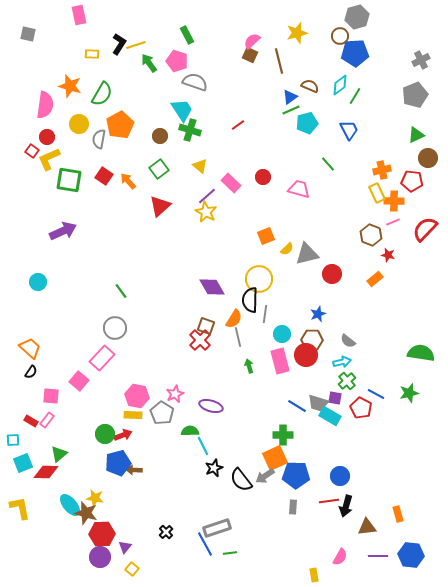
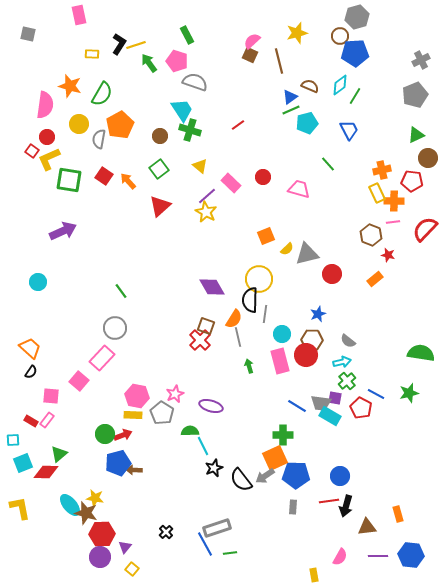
pink line at (393, 222): rotated 16 degrees clockwise
gray trapezoid at (318, 403): moved 3 px right; rotated 10 degrees counterclockwise
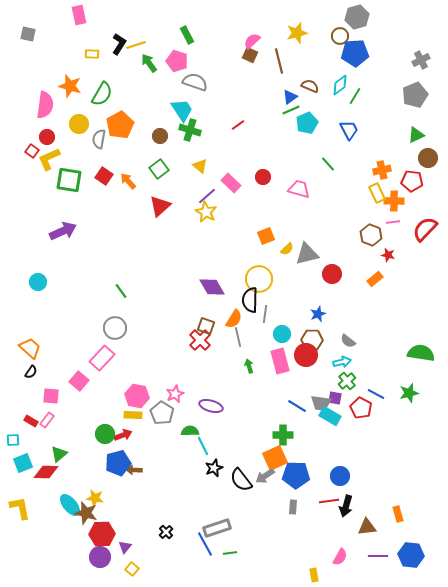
cyan pentagon at (307, 123): rotated 10 degrees counterclockwise
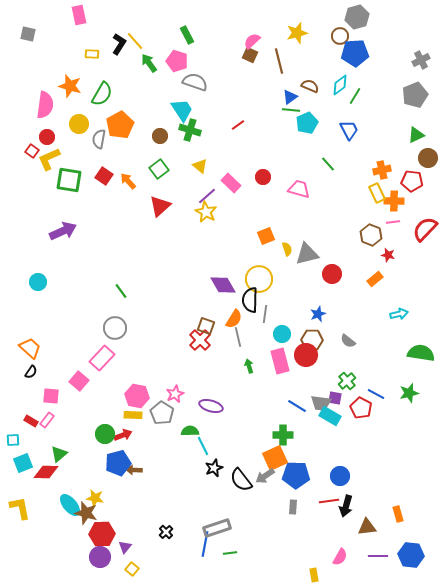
yellow line at (136, 45): moved 1 px left, 4 px up; rotated 66 degrees clockwise
green line at (291, 110): rotated 30 degrees clockwise
yellow semicircle at (287, 249): rotated 64 degrees counterclockwise
purple diamond at (212, 287): moved 11 px right, 2 px up
cyan arrow at (342, 362): moved 57 px right, 48 px up
blue line at (205, 544): rotated 40 degrees clockwise
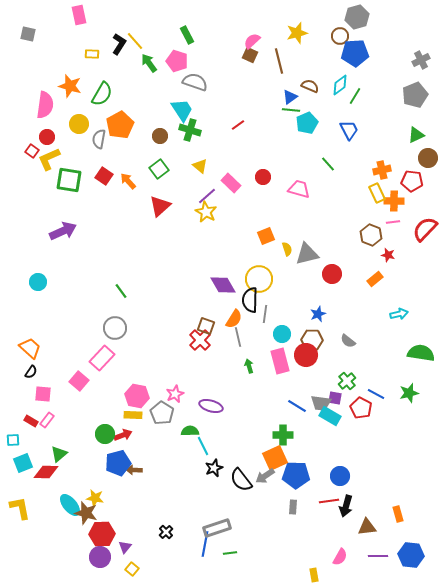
pink square at (51, 396): moved 8 px left, 2 px up
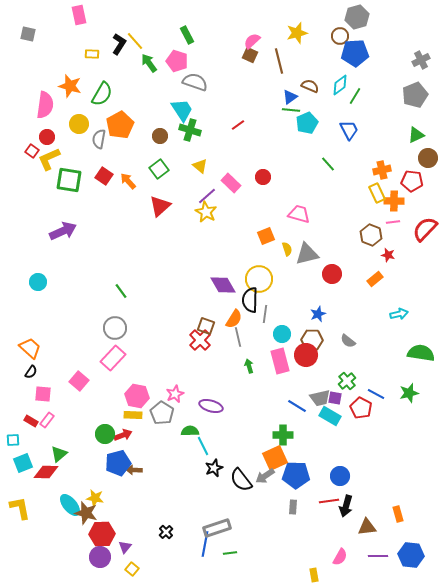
pink trapezoid at (299, 189): moved 25 px down
pink rectangle at (102, 358): moved 11 px right
gray trapezoid at (321, 403): moved 1 px left, 5 px up; rotated 20 degrees counterclockwise
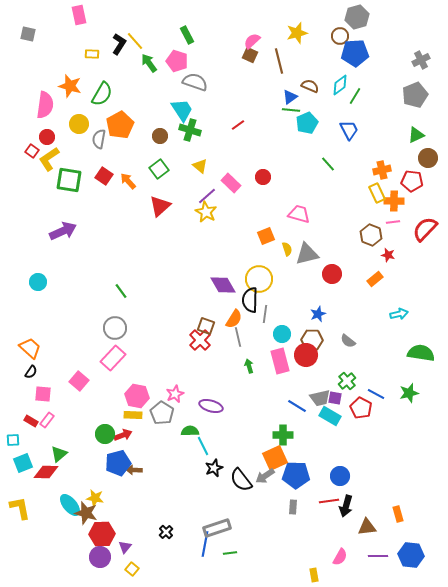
yellow L-shape at (49, 159): rotated 10 degrees counterclockwise
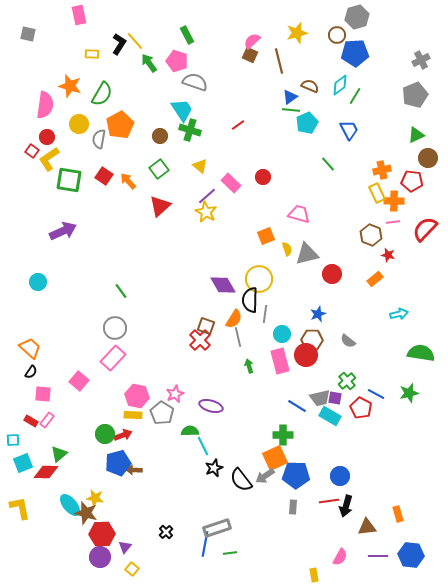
brown circle at (340, 36): moved 3 px left, 1 px up
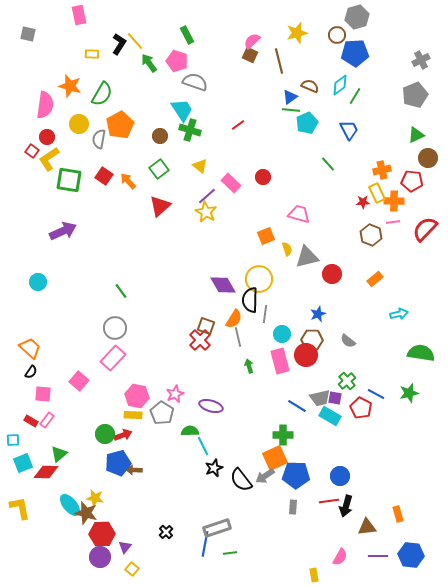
gray triangle at (307, 254): moved 3 px down
red star at (388, 255): moved 25 px left, 53 px up; rotated 16 degrees counterclockwise
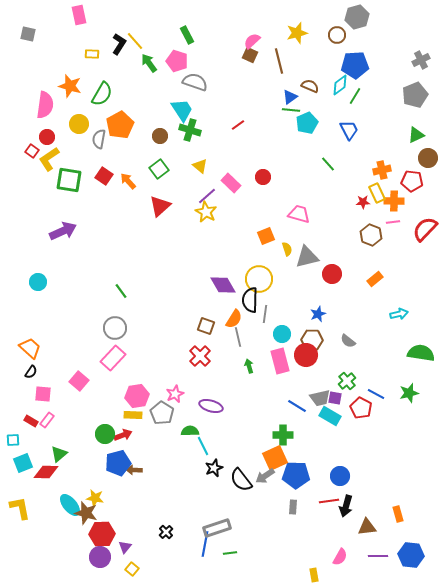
blue pentagon at (355, 53): moved 12 px down
red cross at (200, 340): moved 16 px down
pink hexagon at (137, 396): rotated 20 degrees counterclockwise
